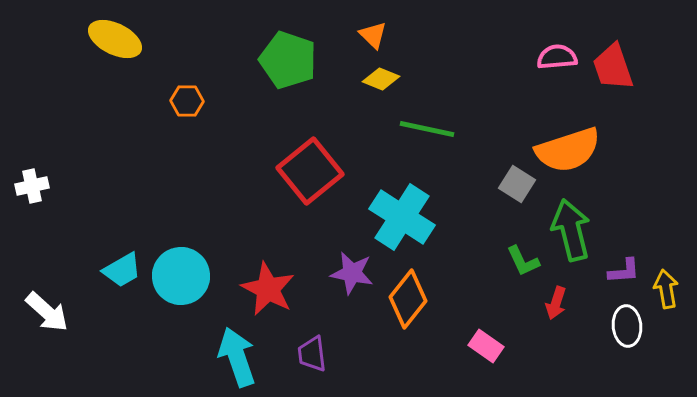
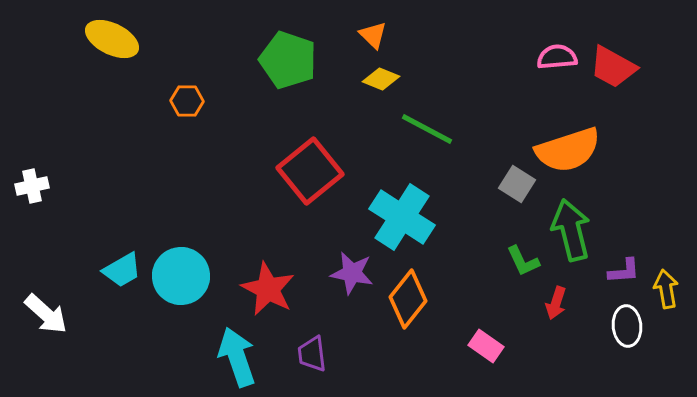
yellow ellipse: moved 3 px left
red trapezoid: rotated 42 degrees counterclockwise
green line: rotated 16 degrees clockwise
white arrow: moved 1 px left, 2 px down
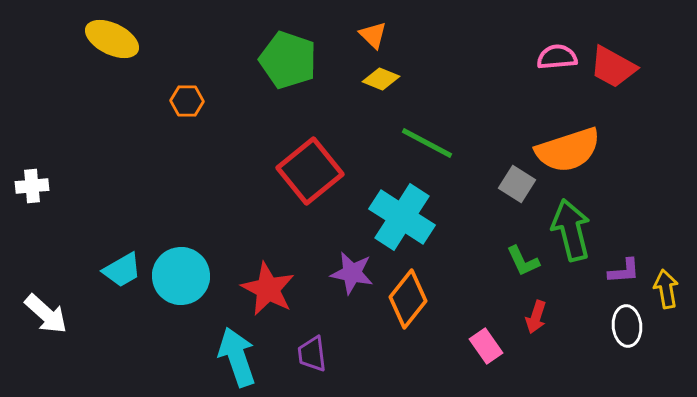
green line: moved 14 px down
white cross: rotated 8 degrees clockwise
red arrow: moved 20 px left, 14 px down
pink rectangle: rotated 20 degrees clockwise
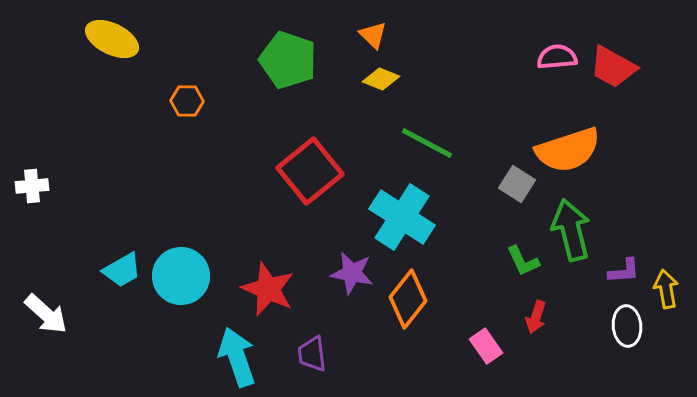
red star: rotated 4 degrees counterclockwise
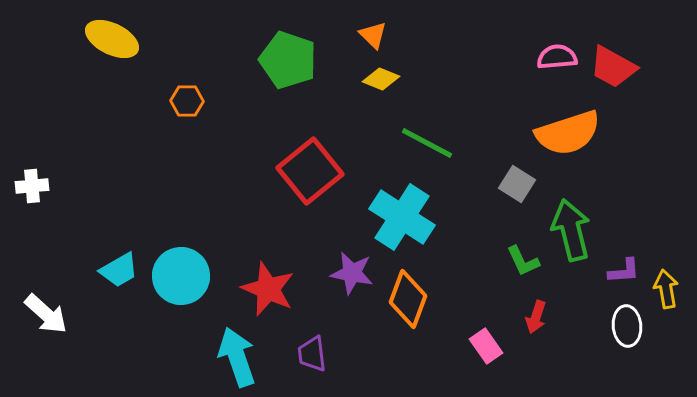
orange semicircle: moved 17 px up
cyan trapezoid: moved 3 px left
orange diamond: rotated 18 degrees counterclockwise
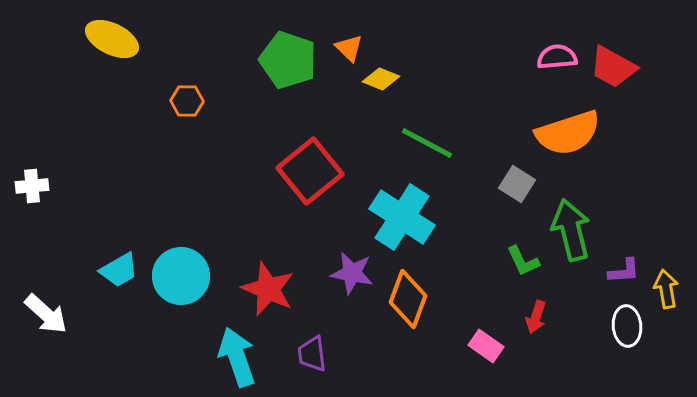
orange triangle: moved 24 px left, 13 px down
pink rectangle: rotated 20 degrees counterclockwise
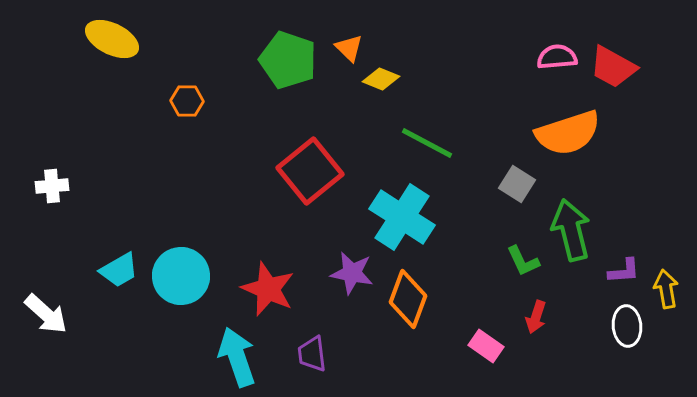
white cross: moved 20 px right
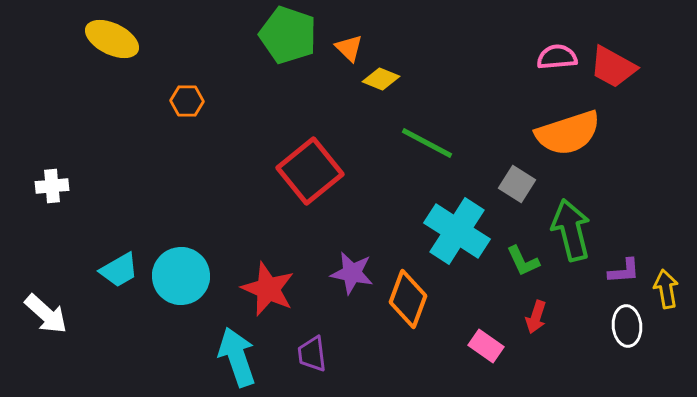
green pentagon: moved 25 px up
cyan cross: moved 55 px right, 14 px down
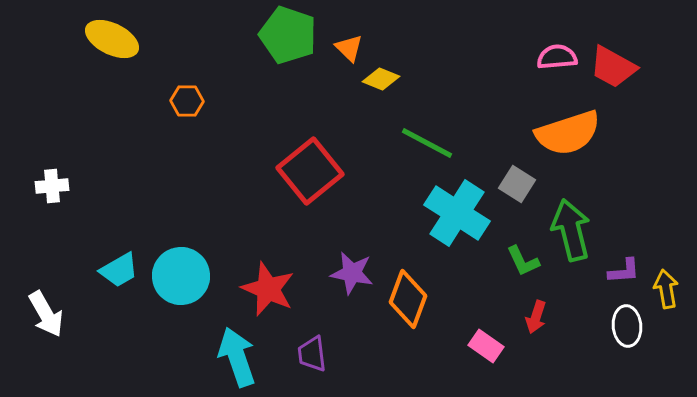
cyan cross: moved 18 px up
white arrow: rotated 18 degrees clockwise
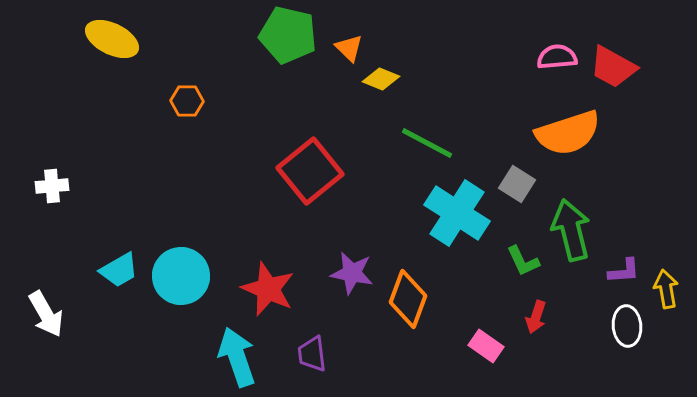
green pentagon: rotated 6 degrees counterclockwise
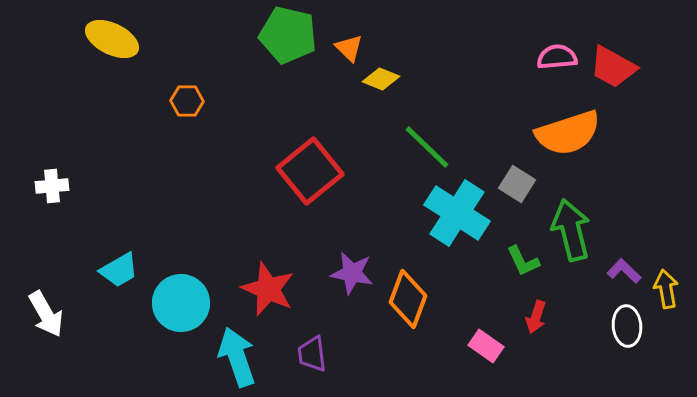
green line: moved 4 px down; rotated 16 degrees clockwise
purple L-shape: rotated 132 degrees counterclockwise
cyan circle: moved 27 px down
